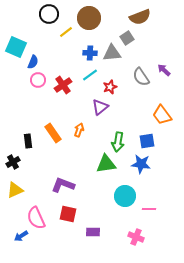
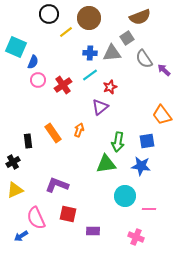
gray semicircle: moved 3 px right, 18 px up
blue star: moved 2 px down
purple L-shape: moved 6 px left
purple rectangle: moved 1 px up
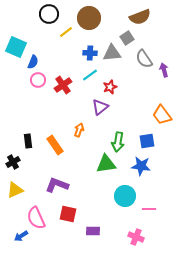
purple arrow: rotated 32 degrees clockwise
orange rectangle: moved 2 px right, 12 px down
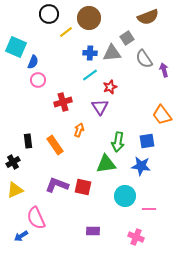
brown semicircle: moved 8 px right
red cross: moved 17 px down; rotated 18 degrees clockwise
purple triangle: rotated 24 degrees counterclockwise
red square: moved 15 px right, 27 px up
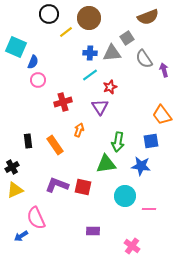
blue square: moved 4 px right
black cross: moved 1 px left, 5 px down
pink cross: moved 4 px left, 9 px down; rotated 14 degrees clockwise
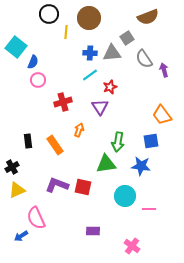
yellow line: rotated 48 degrees counterclockwise
cyan square: rotated 15 degrees clockwise
yellow triangle: moved 2 px right
